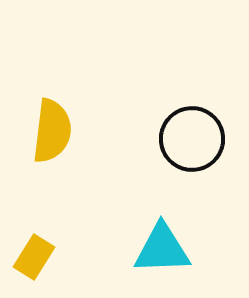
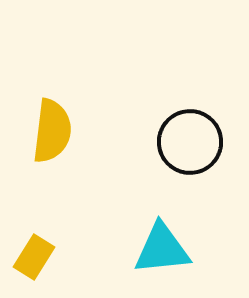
black circle: moved 2 px left, 3 px down
cyan triangle: rotated 4 degrees counterclockwise
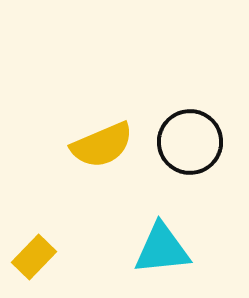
yellow semicircle: moved 50 px right, 14 px down; rotated 60 degrees clockwise
yellow rectangle: rotated 12 degrees clockwise
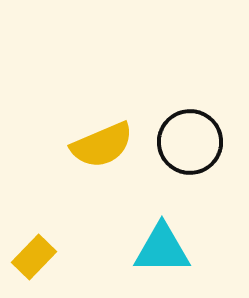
cyan triangle: rotated 6 degrees clockwise
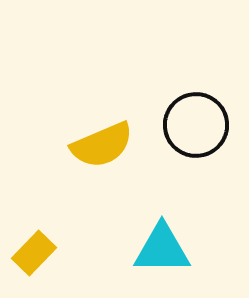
black circle: moved 6 px right, 17 px up
yellow rectangle: moved 4 px up
